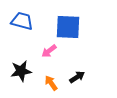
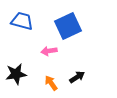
blue square: moved 1 px up; rotated 28 degrees counterclockwise
pink arrow: rotated 28 degrees clockwise
black star: moved 5 px left, 3 px down
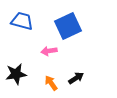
black arrow: moved 1 px left, 1 px down
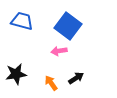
blue square: rotated 28 degrees counterclockwise
pink arrow: moved 10 px right
